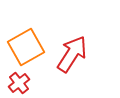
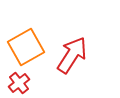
red arrow: moved 1 px down
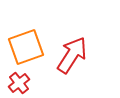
orange square: rotated 9 degrees clockwise
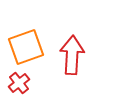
red arrow: rotated 30 degrees counterclockwise
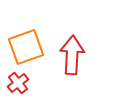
red cross: moved 1 px left
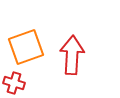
red cross: moved 4 px left; rotated 35 degrees counterclockwise
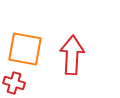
orange square: moved 1 px left, 2 px down; rotated 30 degrees clockwise
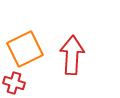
orange square: rotated 36 degrees counterclockwise
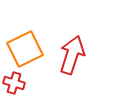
red arrow: rotated 15 degrees clockwise
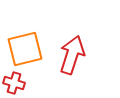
orange square: rotated 12 degrees clockwise
